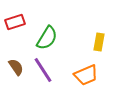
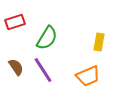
orange trapezoid: moved 2 px right, 1 px down
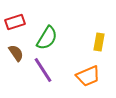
brown semicircle: moved 14 px up
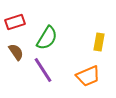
brown semicircle: moved 1 px up
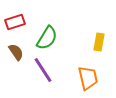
orange trapezoid: moved 2 px down; rotated 80 degrees counterclockwise
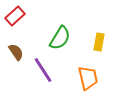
red rectangle: moved 6 px up; rotated 24 degrees counterclockwise
green semicircle: moved 13 px right
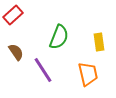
red rectangle: moved 2 px left, 1 px up
green semicircle: moved 1 px left, 1 px up; rotated 10 degrees counterclockwise
yellow rectangle: rotated 18 degrees counterclockwise
orange trapezoid: moved 4 px up
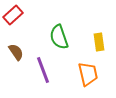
green semicircle: rotated 140 degrees clockwise
purple line: rotated 12 degrees clockwise
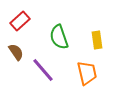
red rectangle: moved 7 px right, 6 px down
yellow rectangle: moved 2 px left, 2 px up
purple line: rotated 20 degrees counterclockwise
orange trapezoid: moved 1 px left, 1 px up
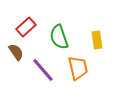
red rectangle: moved 6 px right, 6 px down
orange trapezoid: moved 9 px left, 5 px up
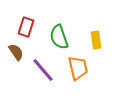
red rectangle: rotated 30 degrees counterclockwise
yellow rectangle: moved 1 px left
